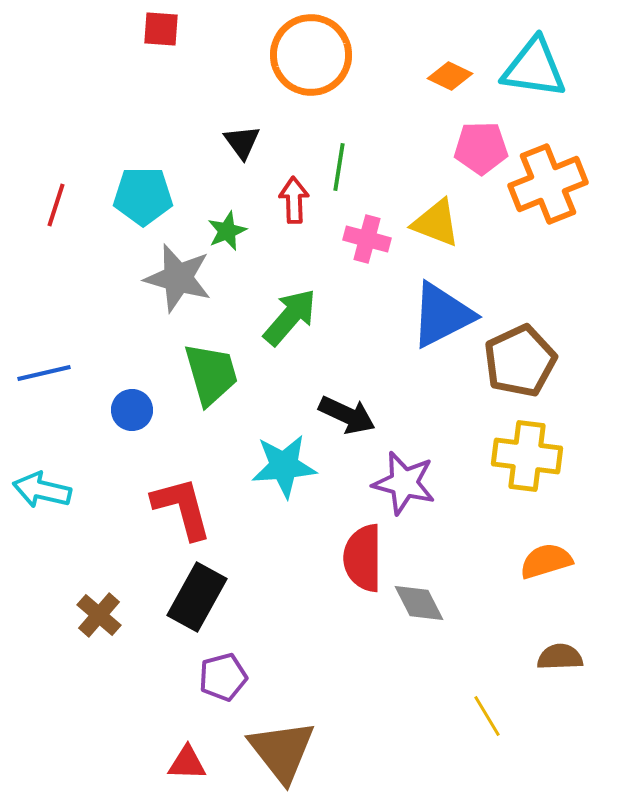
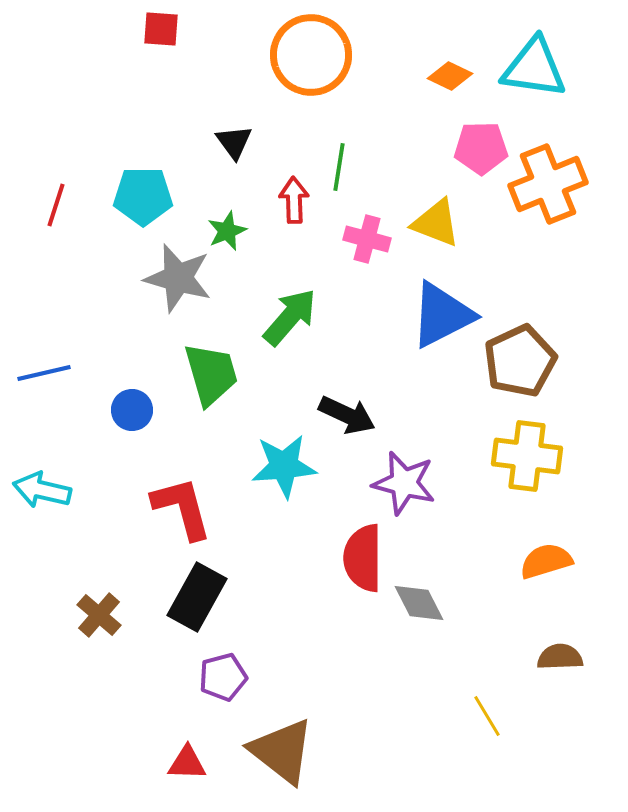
black triangle: moved 8 px left
brown triangle: rotated 14 degrees counterclockwise
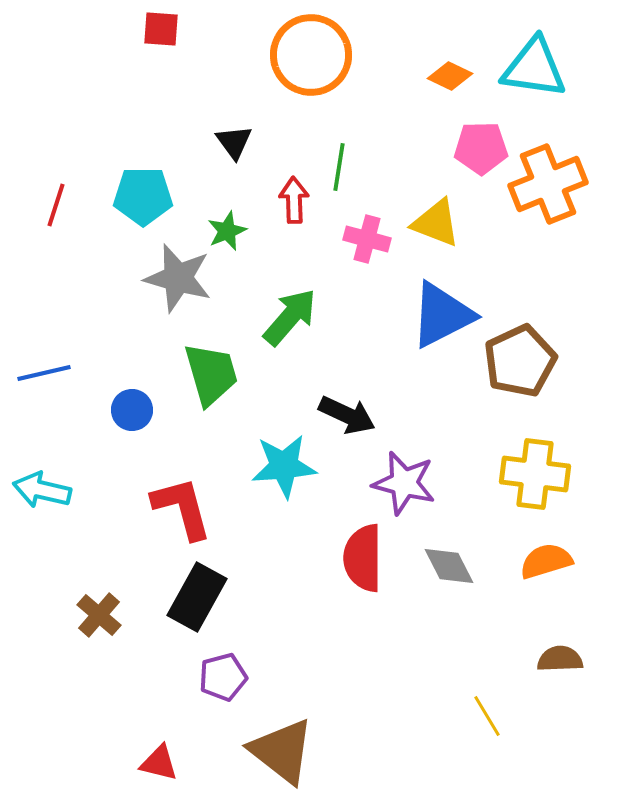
yellow cross: moved 8 px right, 18 px down
gray diamond: moved 30 px right, 37 px up
brown semicircle: moved 2 px down
red triangle: moved 28 px left; rotated 12 degrees clockwise
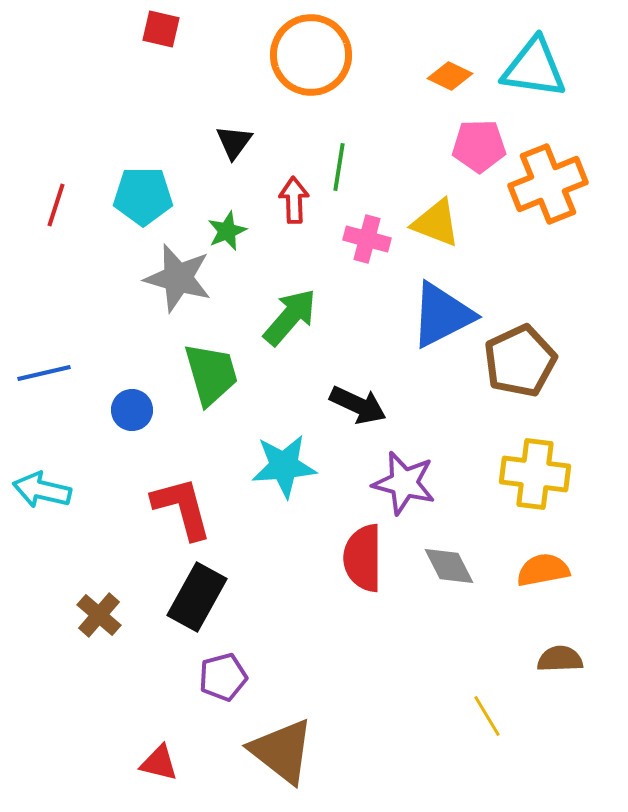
red square: rotated 9 degrees clockwise
black triangle: rotated 12 degrees clockwise
pink pentagon: moved 2 px left, 2 px up
black arrow: moved 11 px right, 10 px up
orange semicircle: moved 3 px left, 9 px down; rotated 6 degrees clockwise
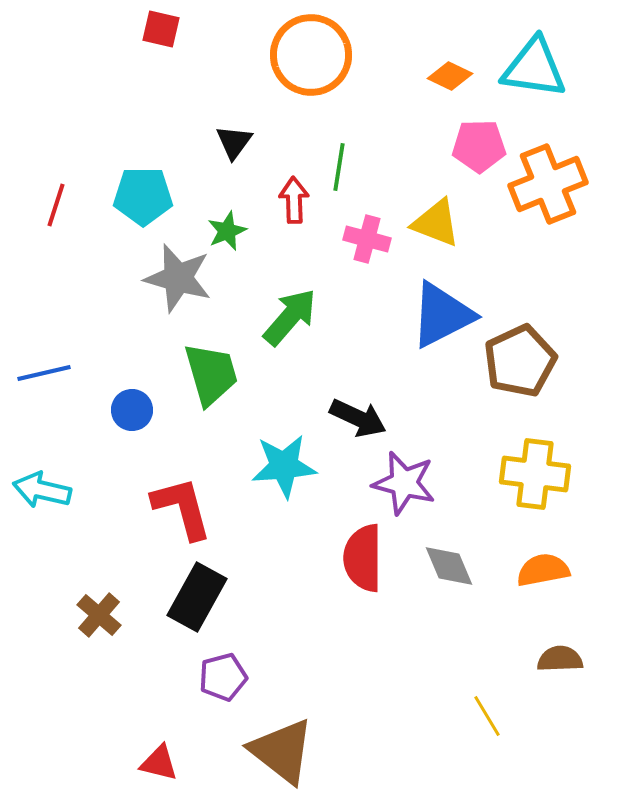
black arrow: moved 13 px down
gray diamond: rotated 4 degrees clockwise
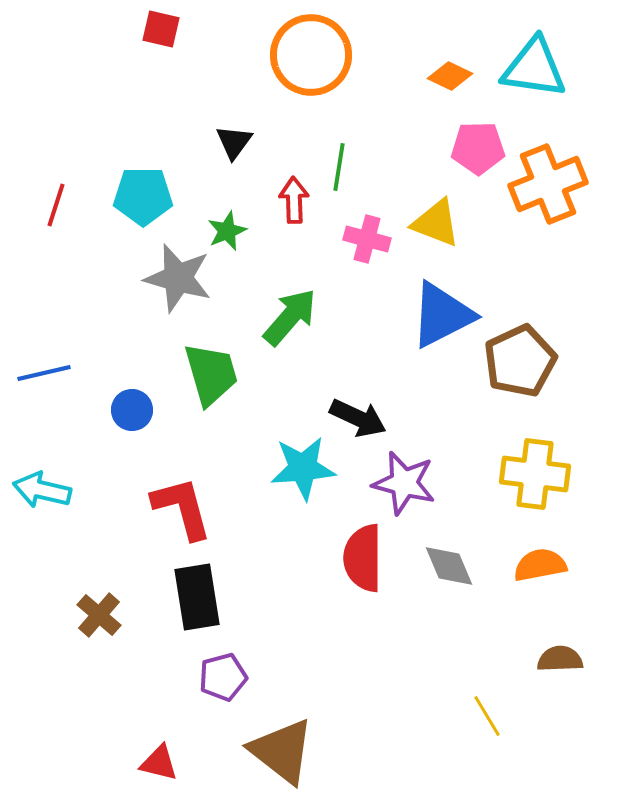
pink pentagon: moved 1 px left, 2 px down
cyan star: moved 19 px right, 2 px down
orange semicircle: moved 3 px left, 5 px up
black rectangle: rotated 38 degrees counterclockwise
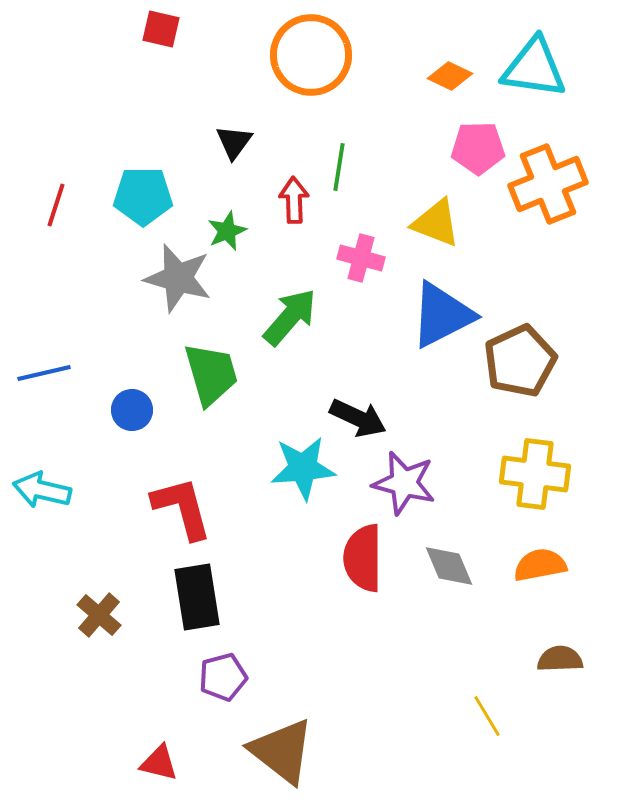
pink cross: moved 6 px left, 19 px down
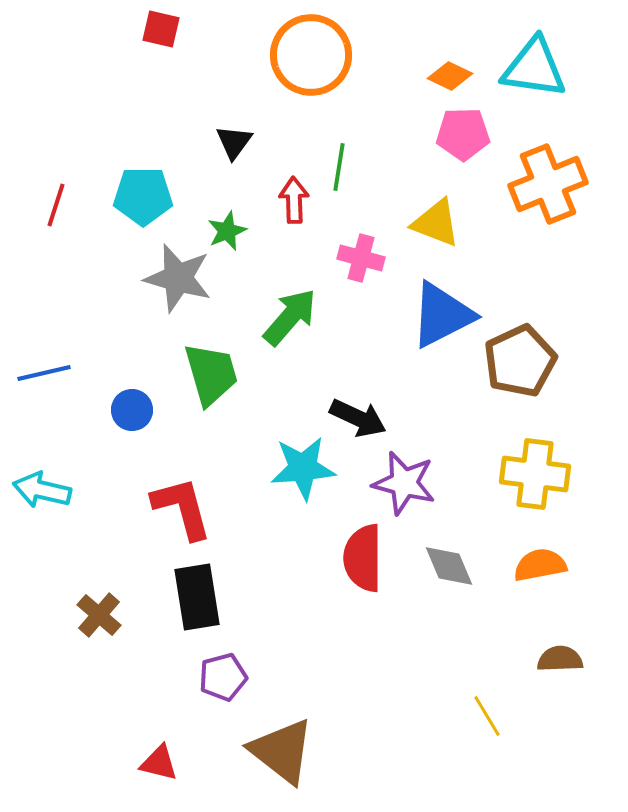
pink pentagon: moved 15 px left, 14 px up
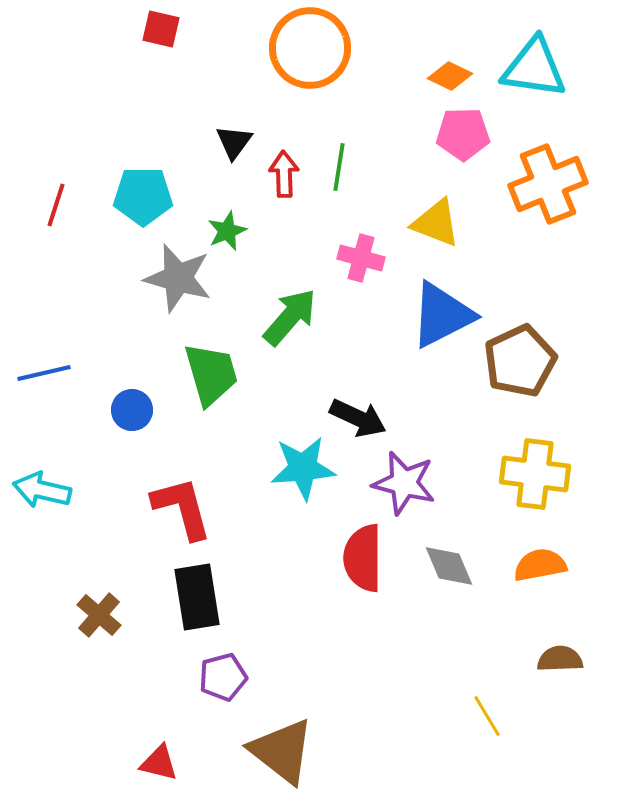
orange circle: moved 1 px left, 7 px up
red arrow: moved 10 px left, 26 px up
